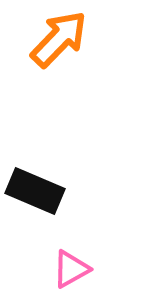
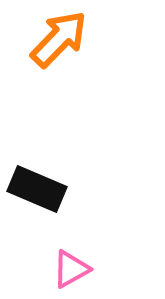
black rectangle: moved 2 px right, 2 px up
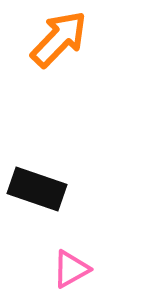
black rectangle: rotated 4 degrees counterclockwise
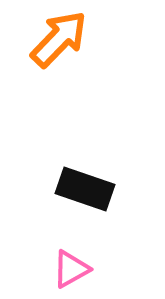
black rectangle: moved 48 px right
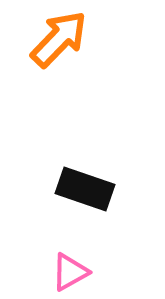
pink triangle: moved 1 px left, 3 px down
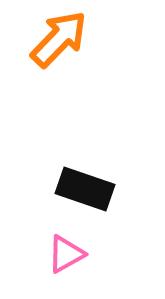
pink triangle: moved 4 px left, 18 px up
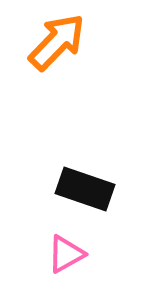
orange arrow: moved 2 px left, 3 px down
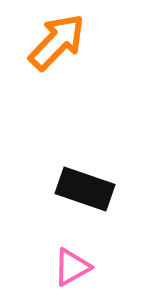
pink triangle: moved 6 px right, 13 px down
